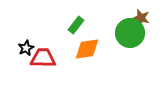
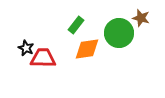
green circle: moved 11 px left
black star: rotated 21 degrees counterclockwise
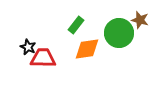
brown star: moved 1 px left, 2 px down
black star: moved 2 px right, 1 px up
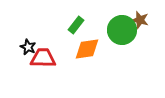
green circle: moved 3 px right, 3 px up
